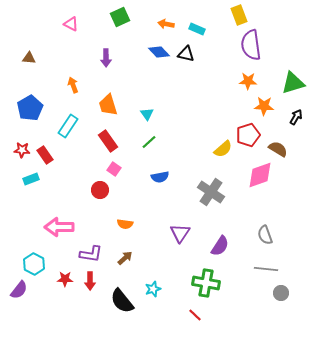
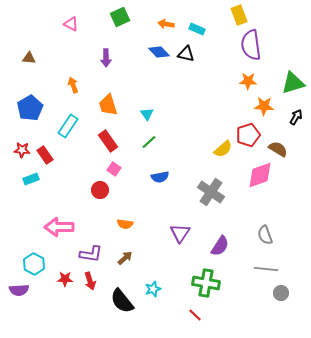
red arrow at (90, 281): rotated 18 degrees counterclockwise
purple semicircle at (19, 290): rotated 48 degrees clockwise
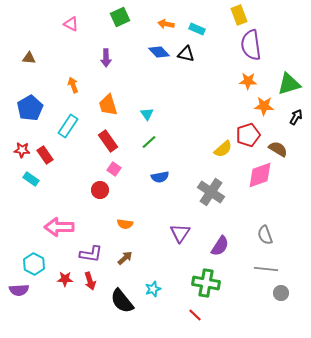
green triangle at (293, 83): moved 4 px left, 1 px down
cyan rectangle at (31, 179): rotated 56 degrees clockwise
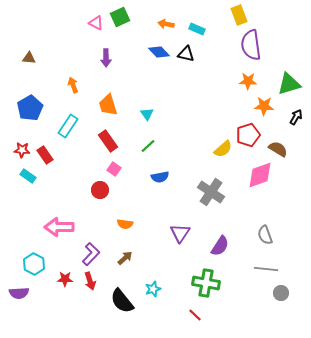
pink triangle at (71, 24): moved 25 px right, 1 px up
green line at (149, 142): moved 1 px left, 4 px down
cyan rectangle at (31, 179): moved 3 px left, 3 px up
purple L-shape at (91, 254): rotated 55 degrees counterclockwise
purple semicircle at (19, 290): moved 3 px down
